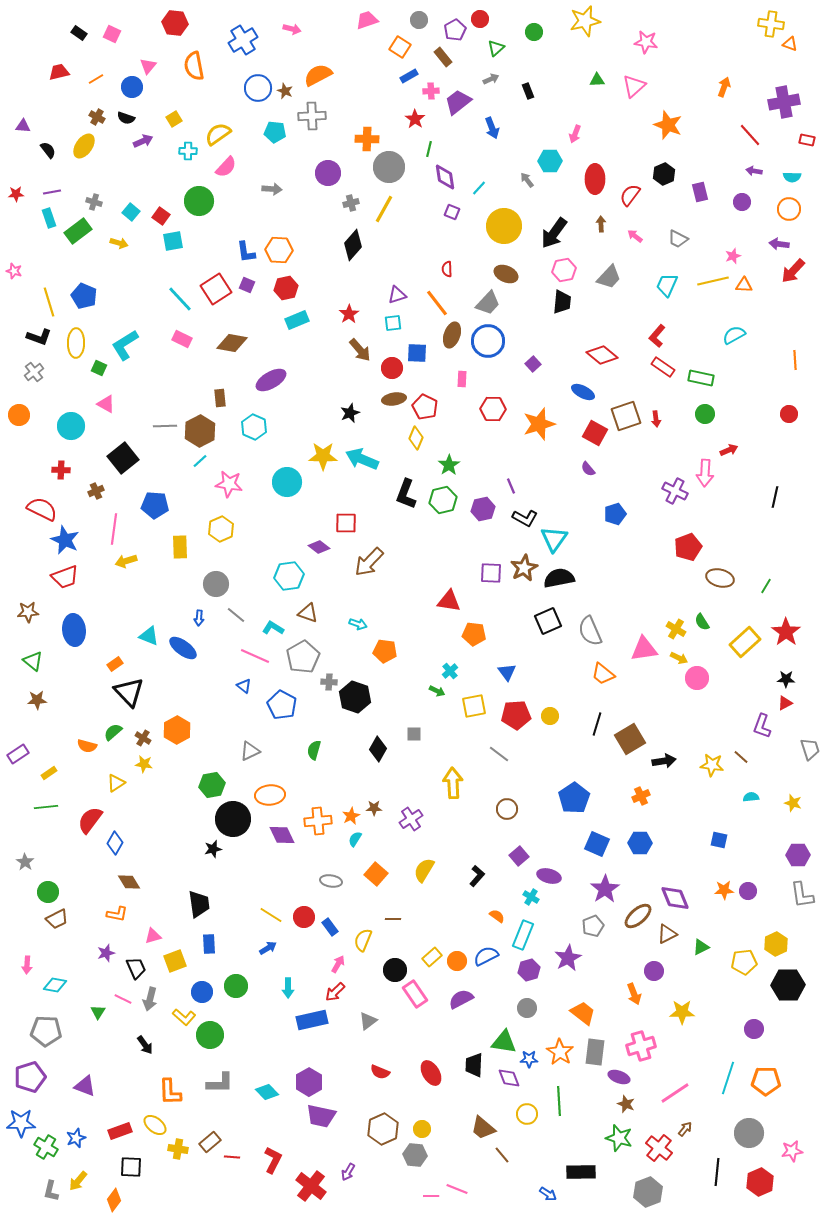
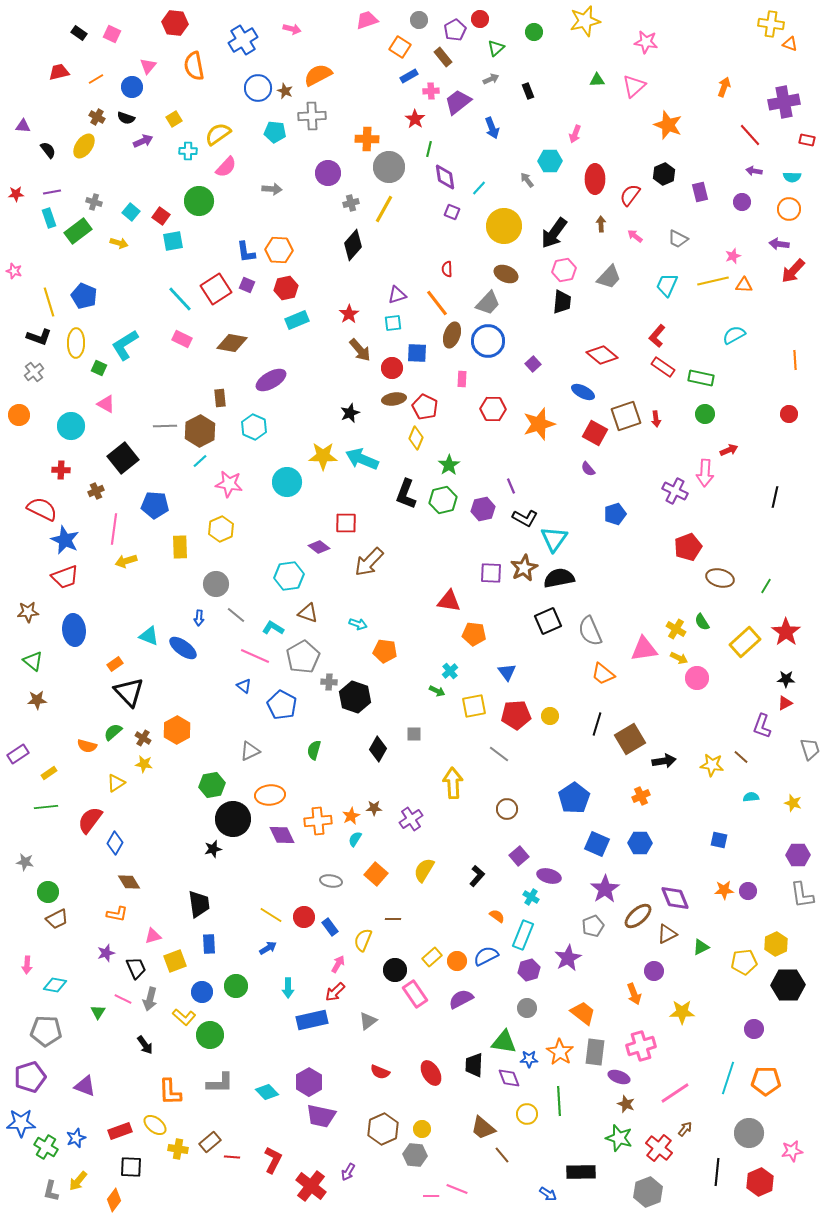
gray star at (25, 862): rotated 24 degrees counterclockwise
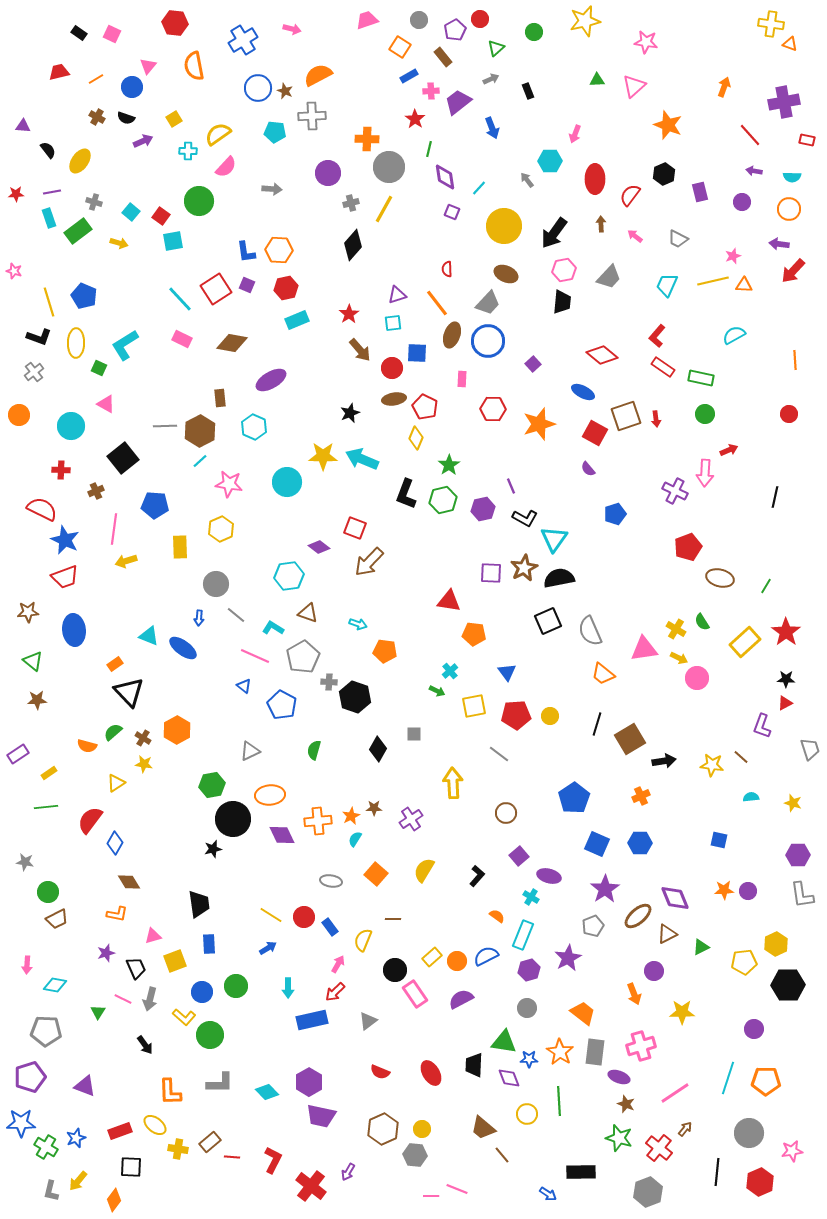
yellow ellipse at (84, 146): moved 4 px left, 15 px down
red square at (346, 523): moved 9 px right, 5 px down; rotated 20 degrees clockwise
brown circle at (507, 809): moved 1 px left, 4 px down
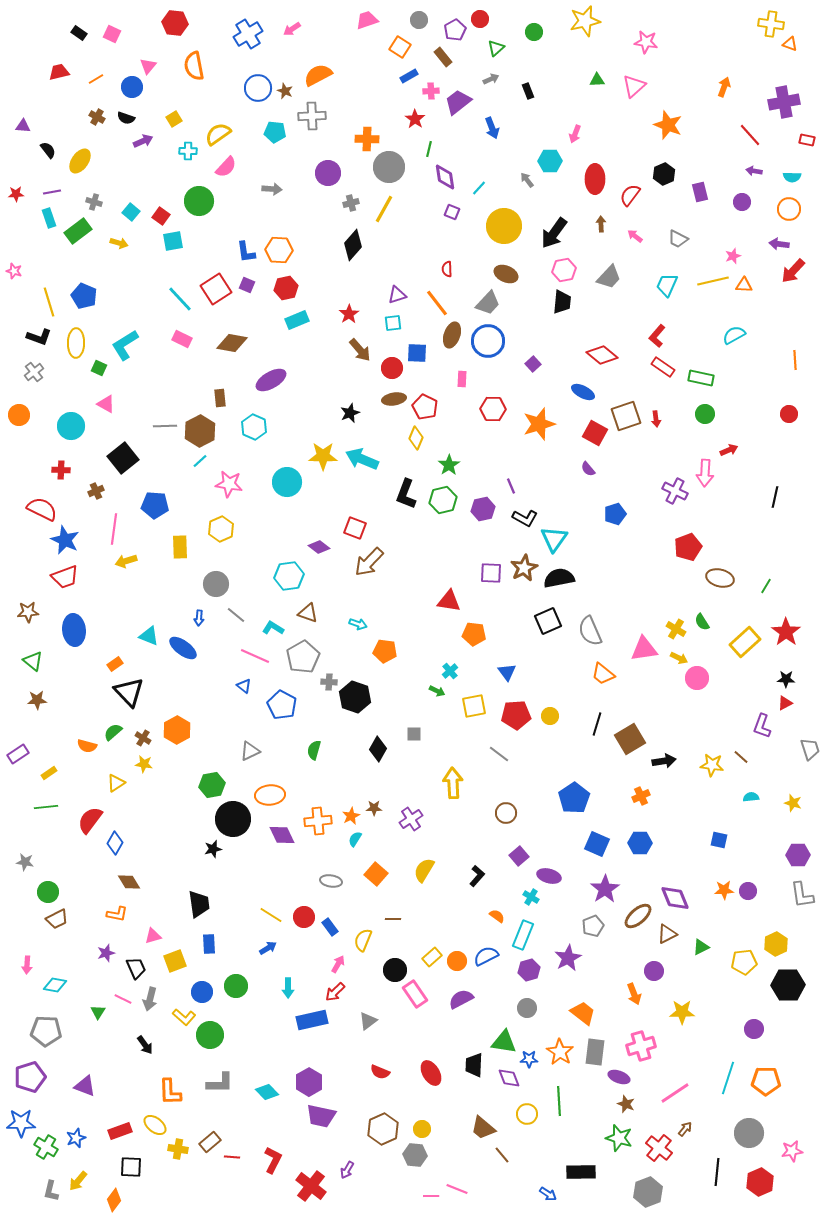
pink arrow at (292, 29): rotated 132 degrees clockwise
blue cross at (243, 40): moved 5 px right, 6 px up
purple arrow at (348, 1172): moved 1 px left, 2 px up
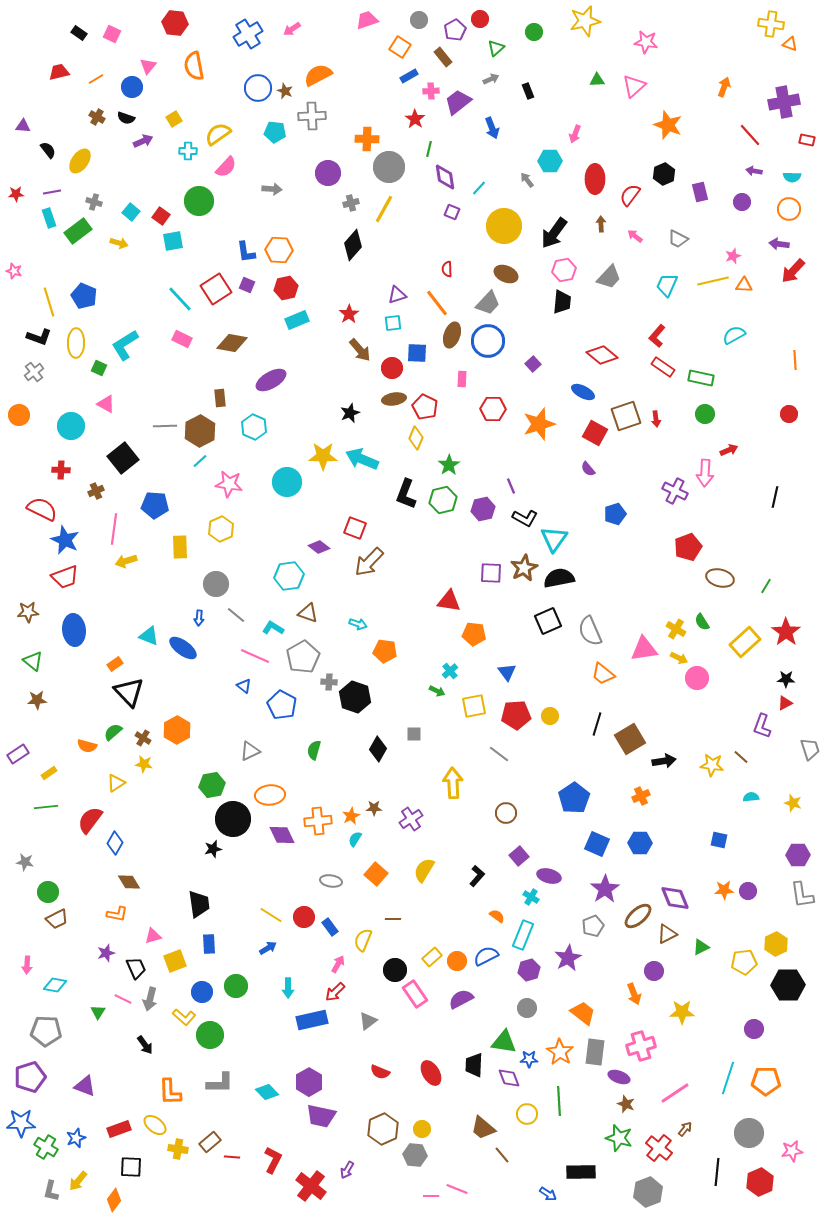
red rectangle at (120, 1131): moved 1 px left, 2 px up
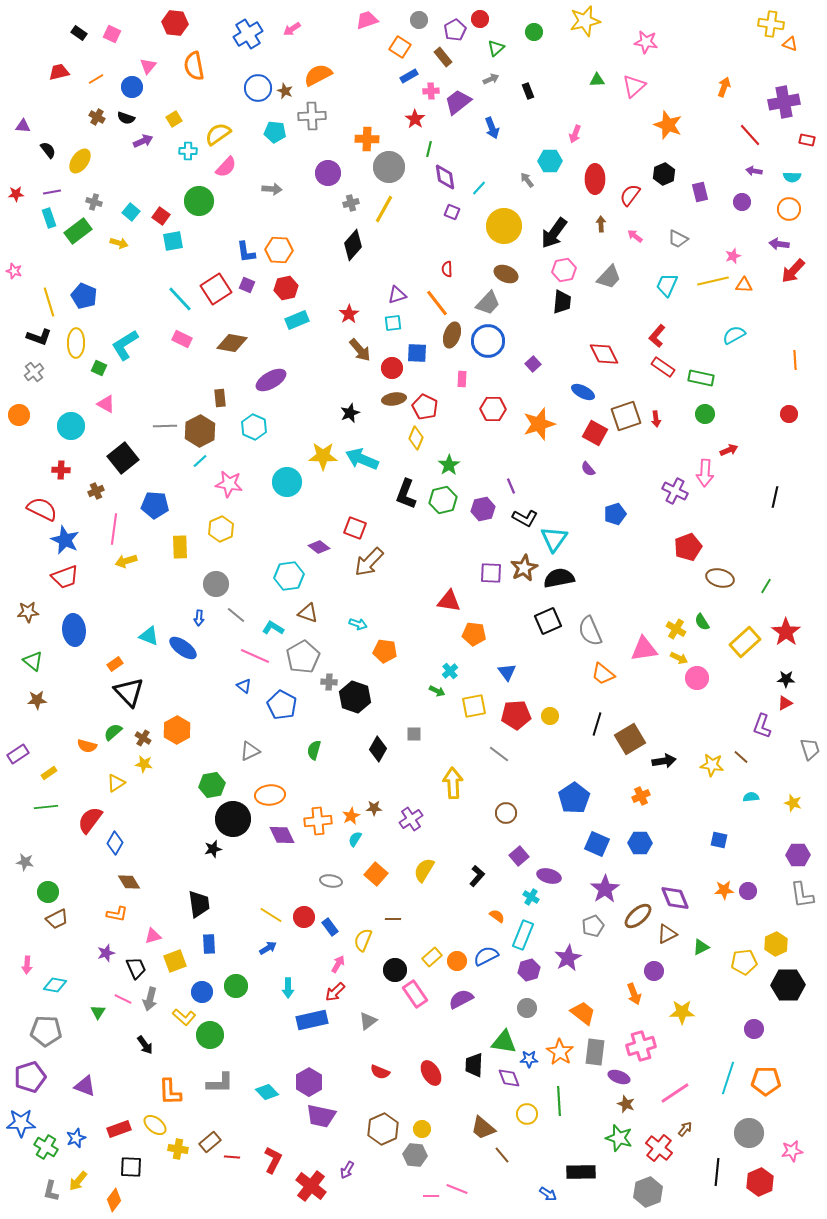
red diamond at (602, 355): moved 2 px right, 1 px up; rotated 24 degrees clockwise
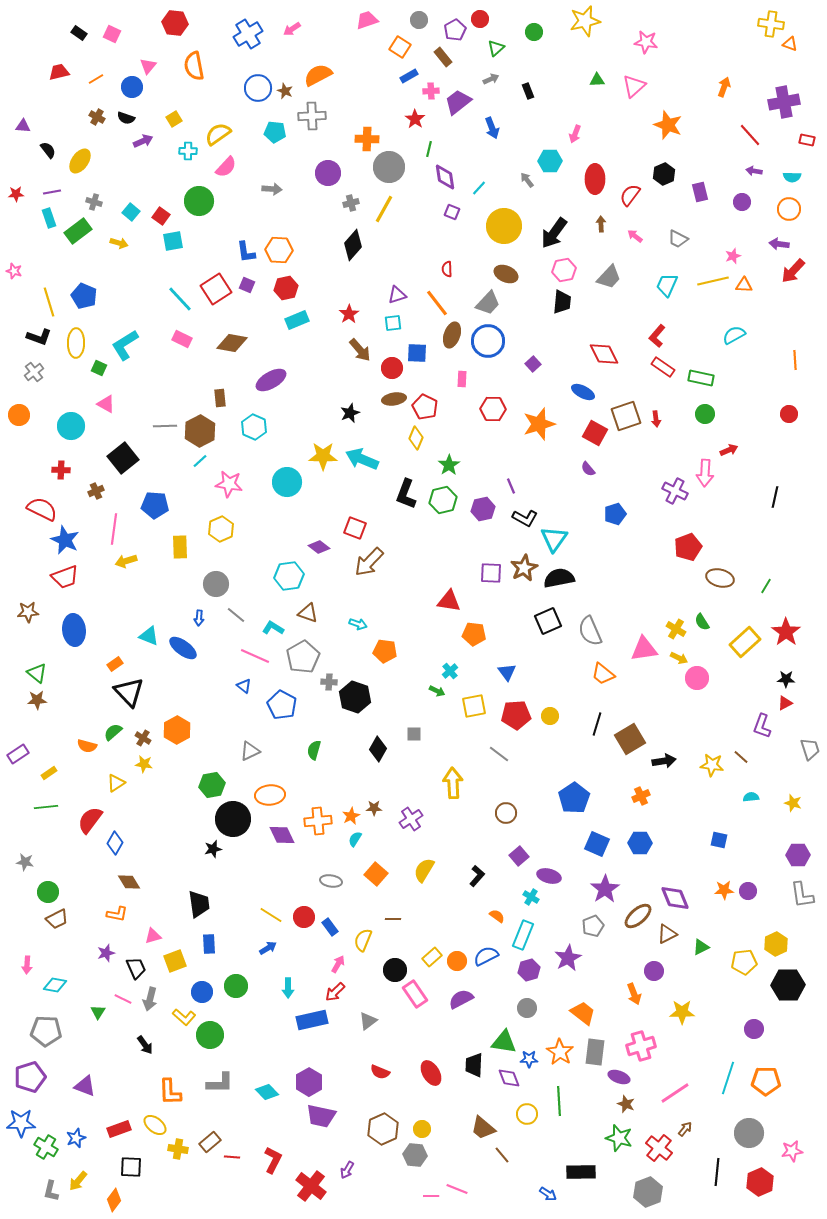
green triangle at (33, 661): moved 4 px right, 12 px down
